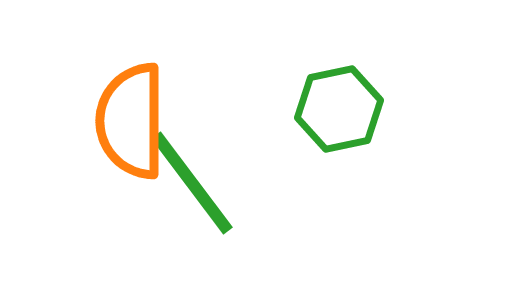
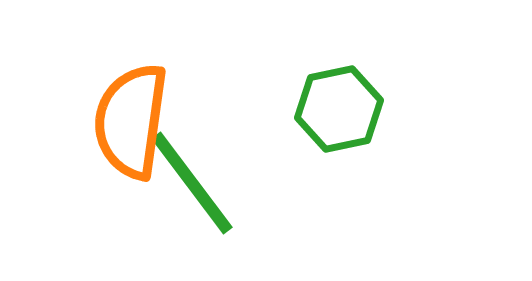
orange semicircle: rotated 8 degrees clockwise
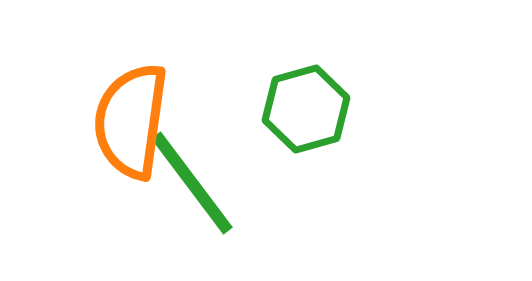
green hexagon: moved 33 px left; rotated 4 degrees counterclockwise
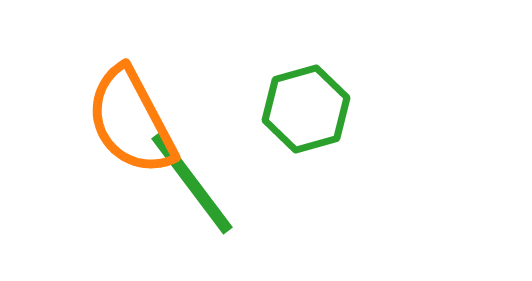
orange semicircle: rotated 36 degrees counterclockwise
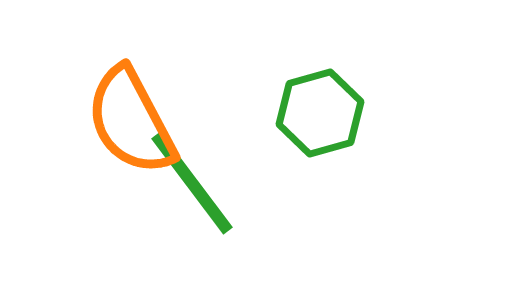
green hexagon: moved 14 px right, 4 px down
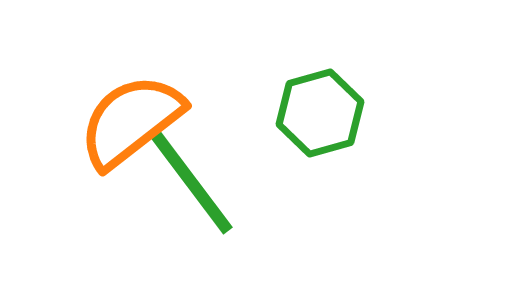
orange semicircle: rotated 80 degrees clockwise
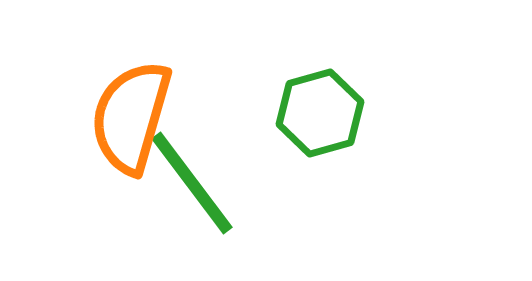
orange semicircle: moved 4 px up; rotated 36 degrees counterclockwise
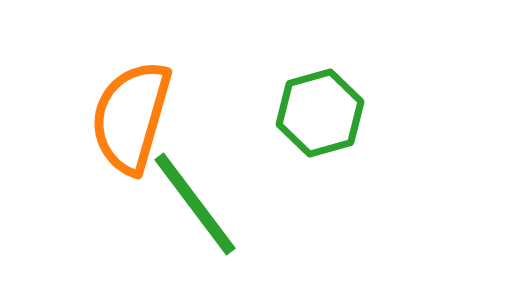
green line: moved 3 px right, 21 px down
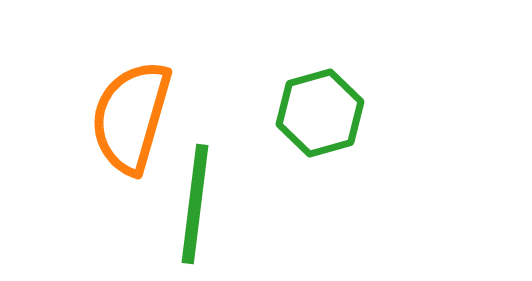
green line: rotated 44 degrees clockwise
